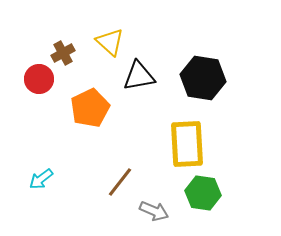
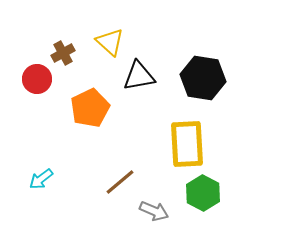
red circle: moved 2 px left
brown line: rotated 12 degrees clockwise
green hexagon: rotated 20 degrees clockwise
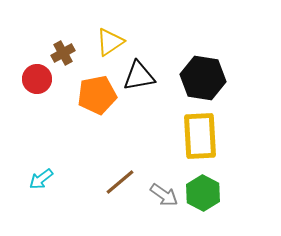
yellow triangle: rotated 44 degrees clockwise
orange pentagon: moved 7 px right, 13 px up; rotated 15 degrees clockwise
yellow rectangle: moved 13 px right, 8 px up
gray arrow: moved 10 px right, 16 px up; rotated 12 degrees clockwise
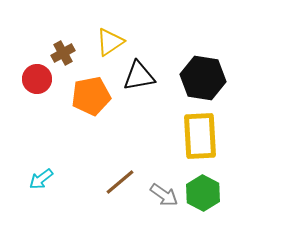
orange pentagon: moved 6 px left, 1 px down
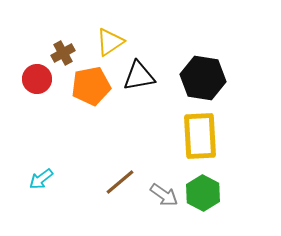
orange pentagon: moved 10 px up
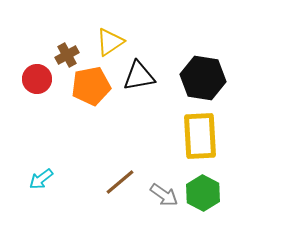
brown cross: moved 4 px right, 2 px down
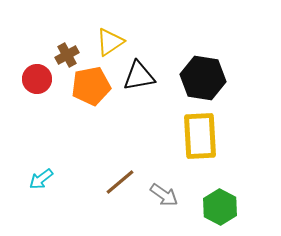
green hexagon: moved 17 px right, 14 px down
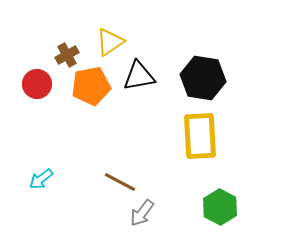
red circle: moved 5 px down
brown line: rotated 68 degrees clockwise
gray arrow: moved 22 px left, 18 px down; rotated 92 degrees clockwise
